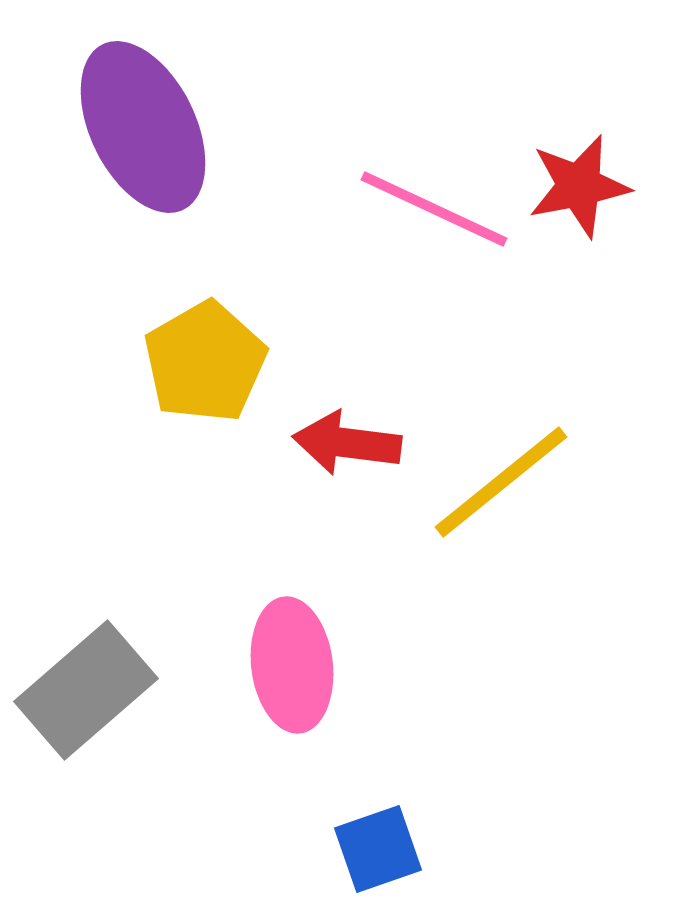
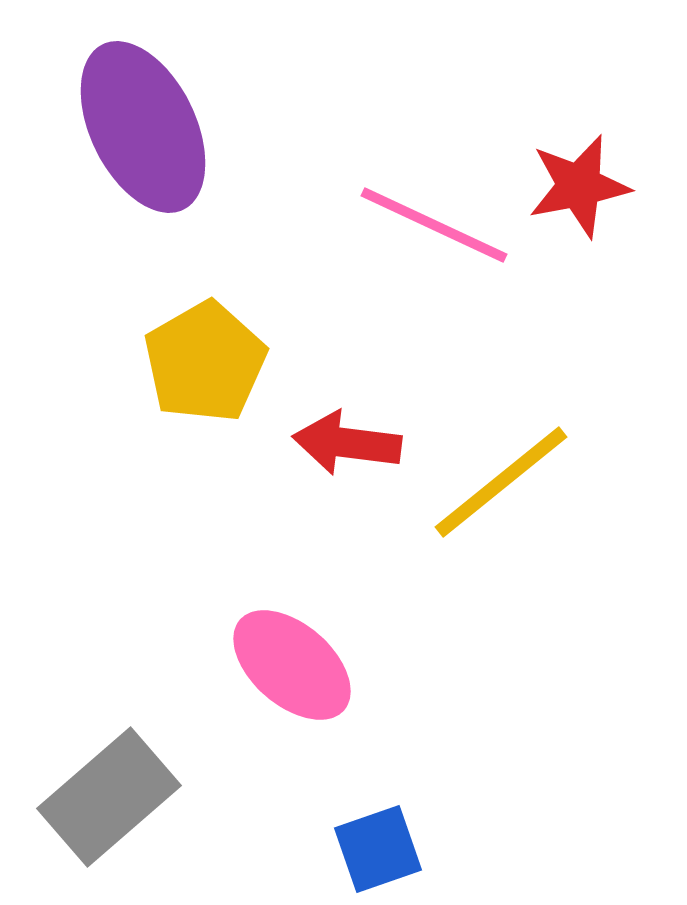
pink line: moved 16 px down
pink ellipse: rotated 42 degrees counterclockwise
gray rectangle: moved 23 px right, 107 px down
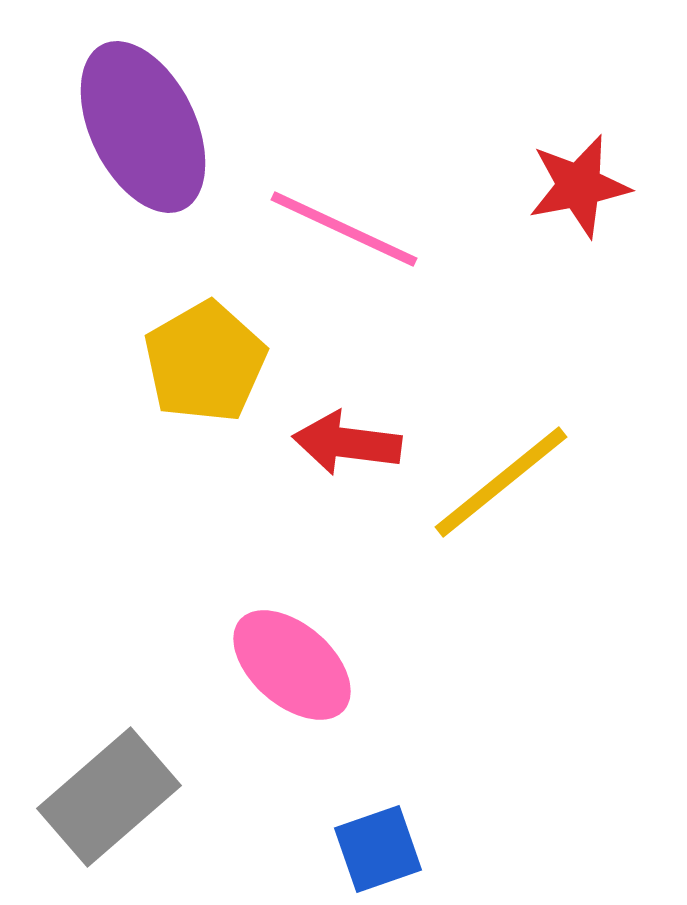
pink line: moved 90 px left, 4 px down
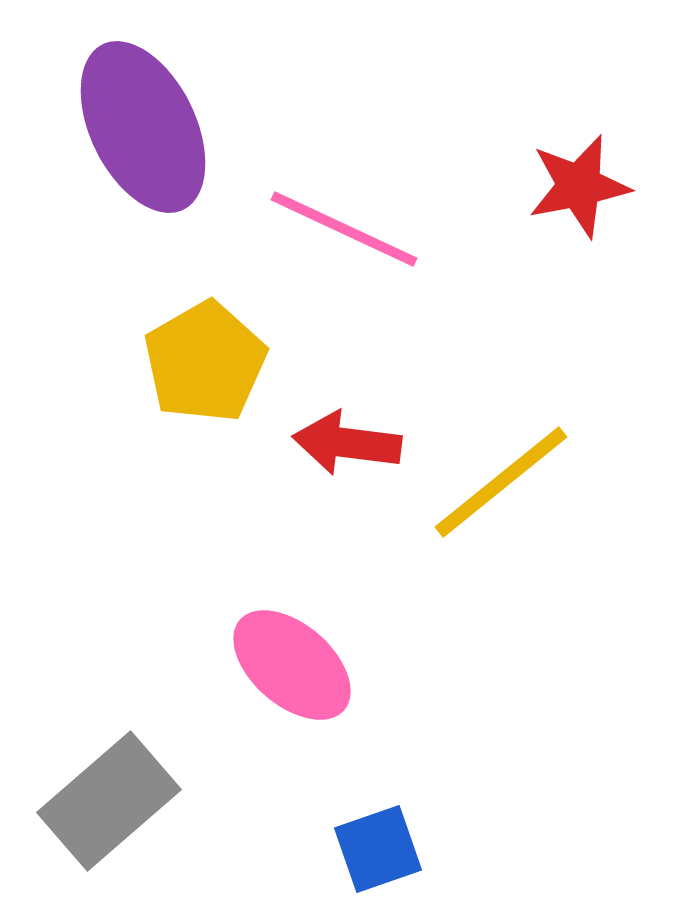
gray rectangle: moved 4 px down
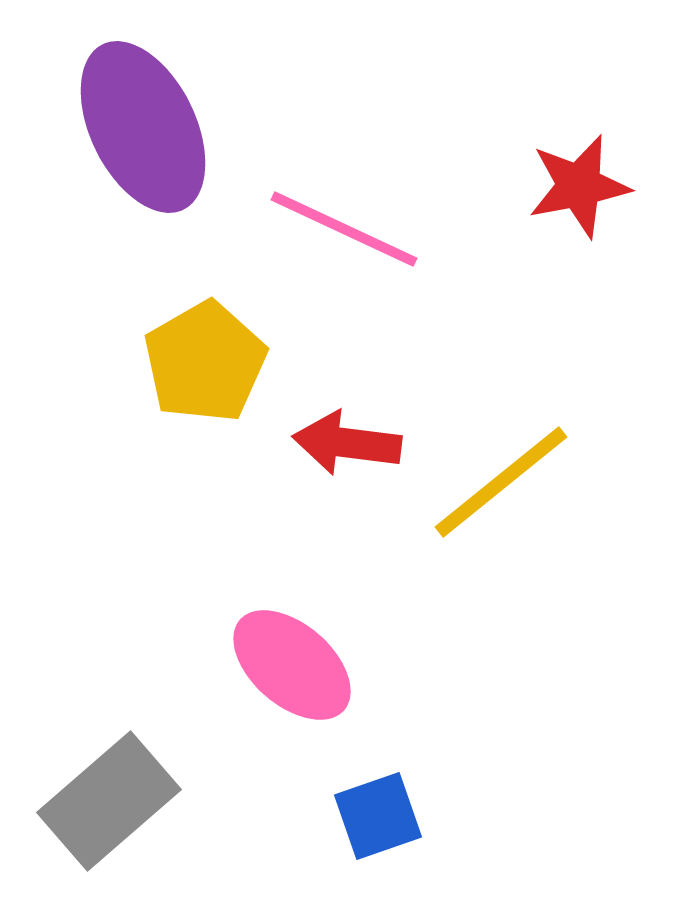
blue square: moved 33 px up
